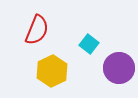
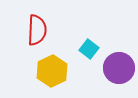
red semicircle: rotated 20 degrees counterclockwise
cyan square: moved 5 px down
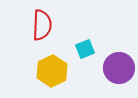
red semicircle: moved 5 px right, 5 px up
cyan square: moved 4 px left; rotated 30 degrees clockwise
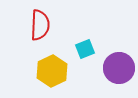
red semicircle: moved 2 px left
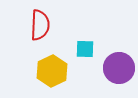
cyan square: rotated 24 degrees clockwise
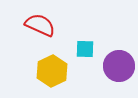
red semicircle: rotated 68 degrees counterclockwise
purple circle: moved 2 px up
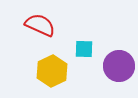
cyan square: moved 1 px left
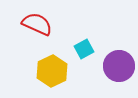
red semicircle: moved 3 px left, 1 px up
cyan square: rotated 30 degrees counterclockwise
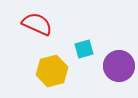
cyan square: rotated 12 degrees clockwise
yellow hexagon: rotated 12 degrees clockwise
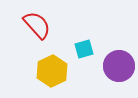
red semicircle: moved 1 px down; rotated 24 degrees clockwise
yellow hexagon: rotated 12 degrees counterclockwise
